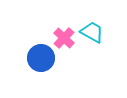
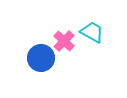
pink cross: moved 3 px down
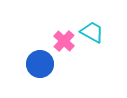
blue circle: moved 1 px left, 6 px down
